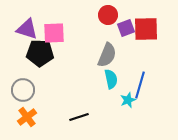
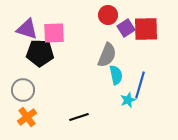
purple square: rotated 12 degrees counterclockwise
cyan semicircle: moved 5 px right, 4 px up
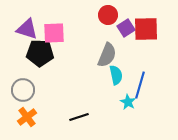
cyan star: moved 2 px down; rotated 21 degrees counterclockwise
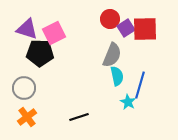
red circle: moved 2 px right, 4 px down
red square: moved 1 px left
pink square: rotated 25 degrees counterclockwise
gray semicircle: moved 5 px right
cyan semicircle: moved 1 px right, 1 px down
gray circle: moved 1 px right, 2 px up
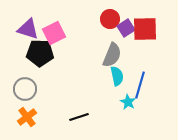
purple triangle: moved 1 px right
gray circle: moved 1 px right, 1 px down
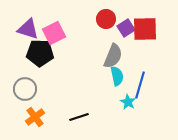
red circle: moved 4 px left
gray semicircle: moved 1 px right, 1 px down
orange cross: moved 8 px right
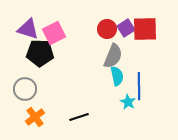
red circle: moved 1 px right, 10 px down
blue line: moved 1 px left, 1 px down; rotated 16 degrees counterclockwise
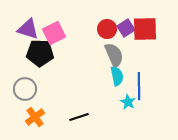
gray semicircle: moved 1 px right, 1 px up; rotated 45 degrees counterclockwise
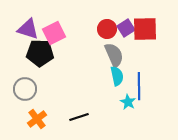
orange cross: moved 2 px right, 2 px down
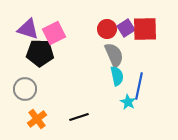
blue line: rotated 12 degrees clockwise
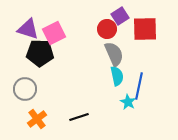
purple square: moved 6 px left, 12 px up
gray semicircle: moved 1 px up
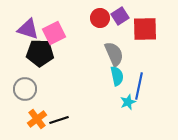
red circle: moved 7 px left, 11 px up
cyan star: rotated 21 degrees clockwise
black line: moved 20 px left, 3 px down
